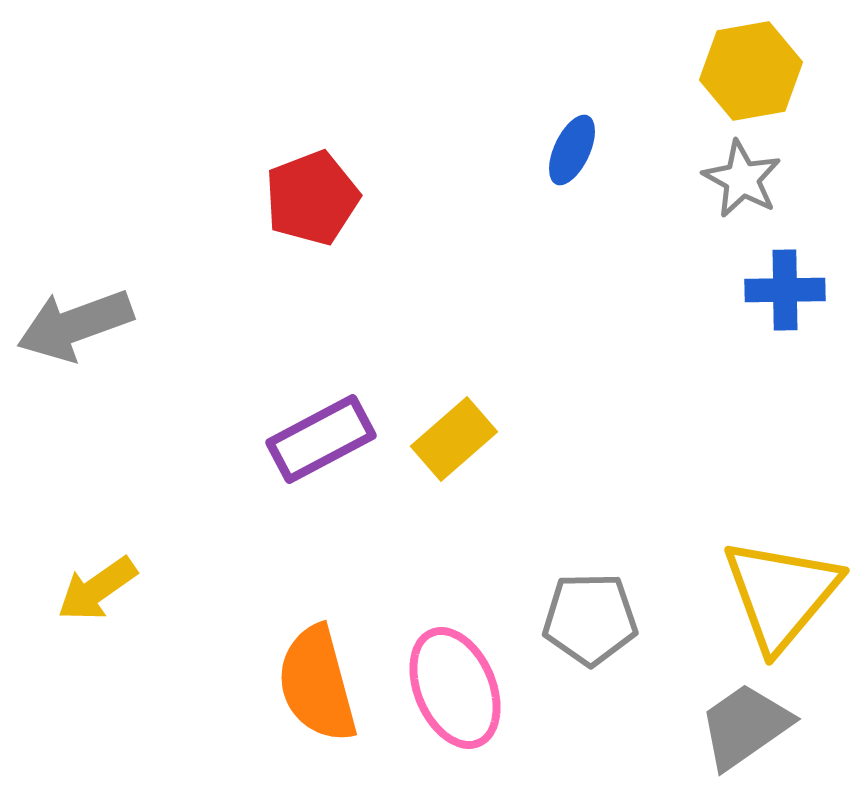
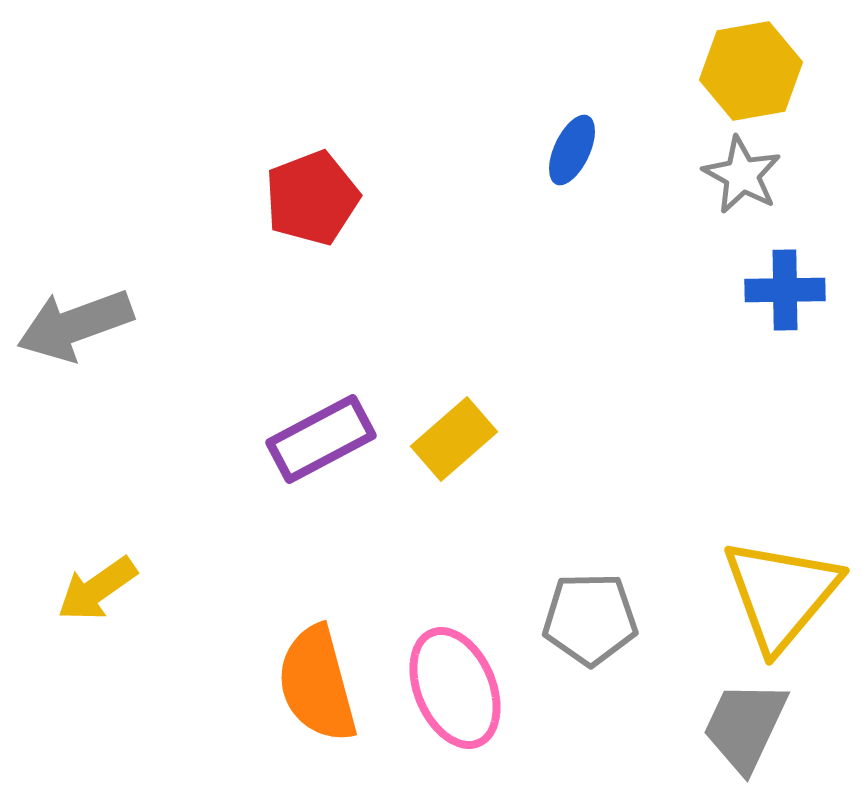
gray star: moved 4 px up
gray trapezoid: rotated 30 degrees counterclockwise
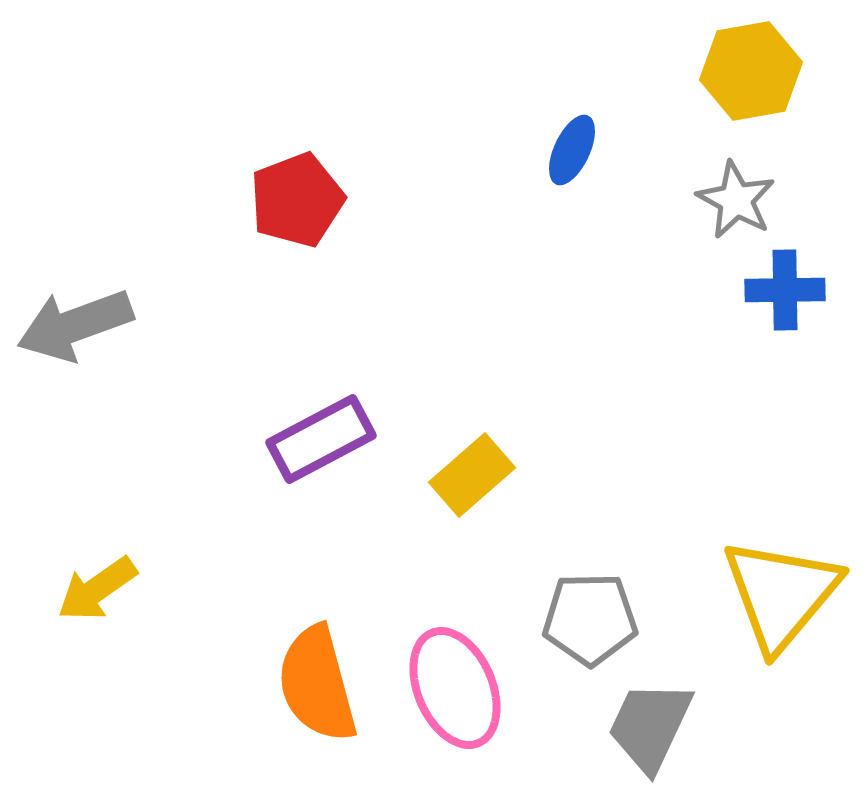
gray star: moved 6 px left, 25 px down
red pentagon: moved 15 px left, 2 px down
yellow rectangle: moved 18 px right, 36 px down
gray trapezoid: moved 95 px left
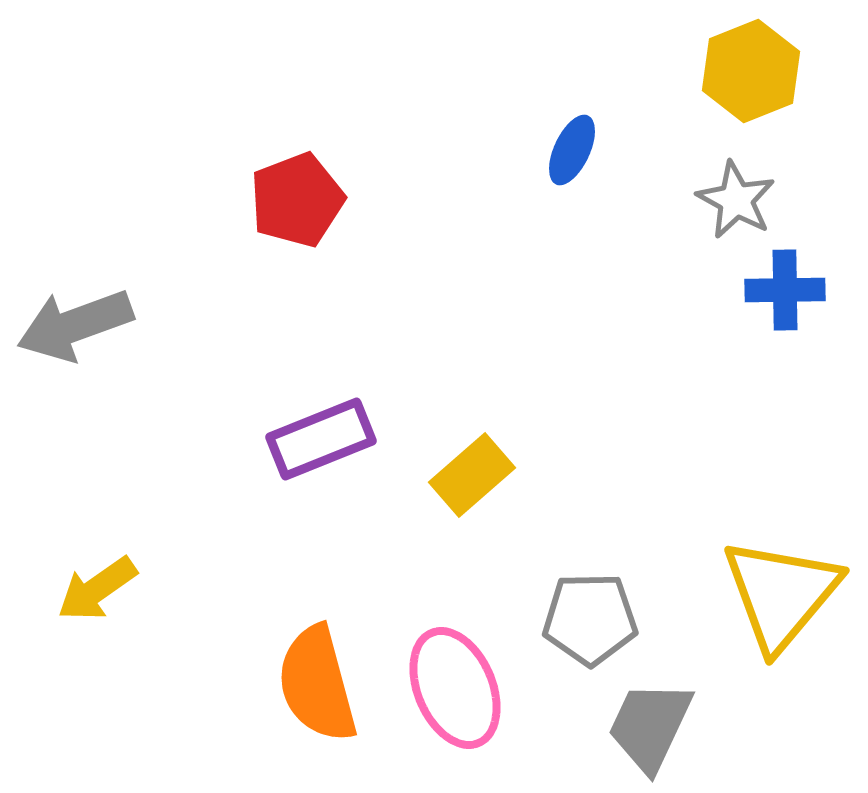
yellow hexagon: rotated 12 degrees counterclockwise
purple rectangle: rotated 6 degrees clockwise
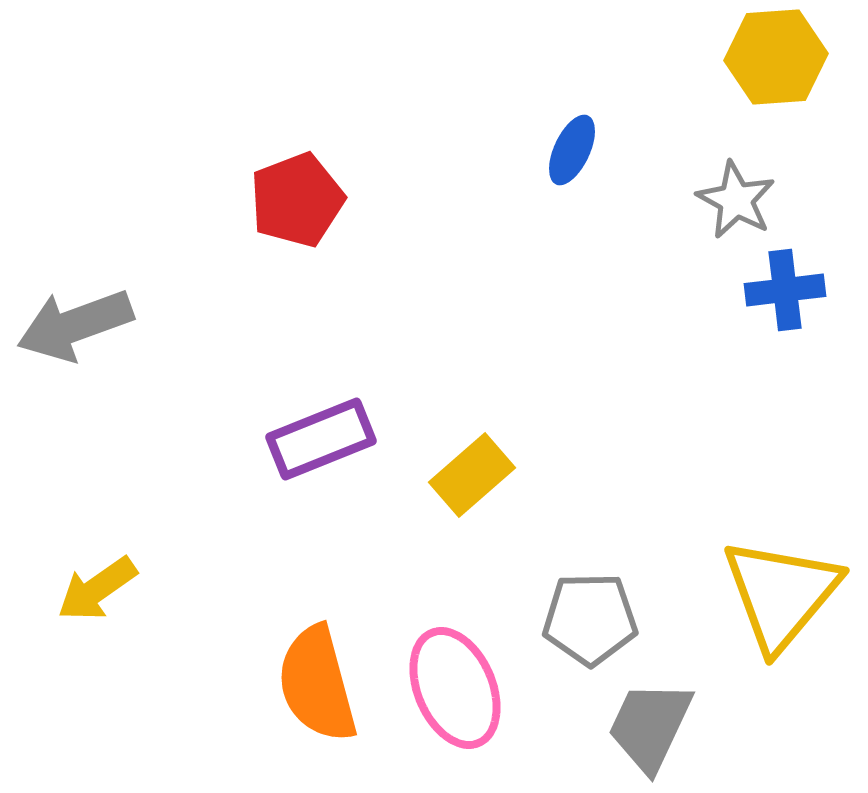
yellow hexagon: moved 25 px right, 14 px up; rotated 18 degrees clockwise
blue cross: rotated 6 degrees counterclockwise
